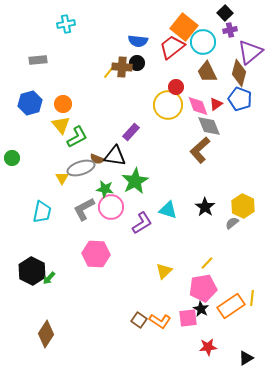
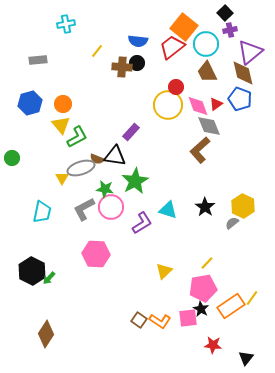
cyan circle at (203, 42): moved 3 px right, 2 px down
yellow line at (109, 72): moved 12 px left, 21 px up
brown diamond at (239, 73): moved 4 px right; rotated 28 degrees counterclockwise
yellow line at (252, 298): rotated 28 degrees clockwise
red star at (208, 347): moved 5 px right, 2 px up; rotated 12 degrees clockwise
black triangle at (246, 358): rotated 21 degrees counterclockwise
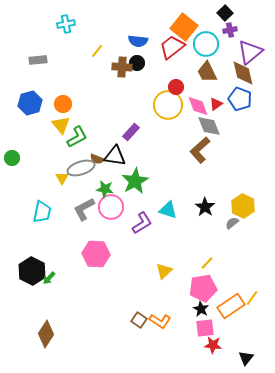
pink square at (188, 318): moved 17 px right, 10 px down
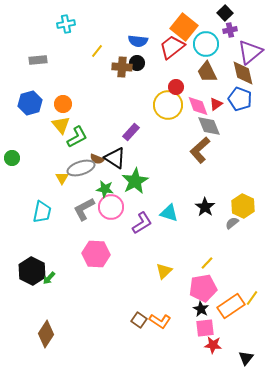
black triangle at (115, 156): moved 2 px down; rotated 25 degrees clockwise
cyan triangle at (168, 210): moved 1 px right, 3 px down
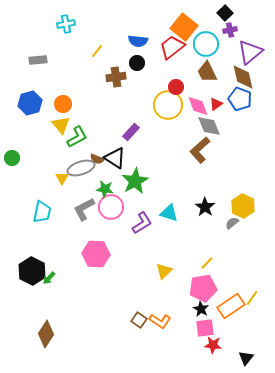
brown cross at (122, 67): moved 6 px left, 10 px down; rotated 12 degrees counterclockwise
brown diamond at (243, 73): moved 4 px down
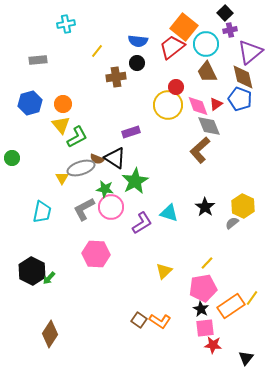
purple rectangle at (131, 132): rotated 30 degrees clockwise
brown diamond at (46, 334): moved 4 px right
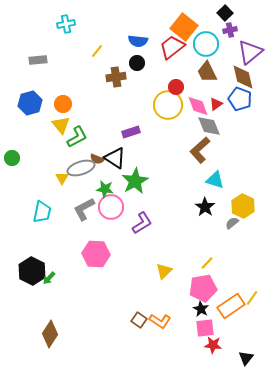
cyan triangle at (169, 213): moved 46 px right, 33 px up
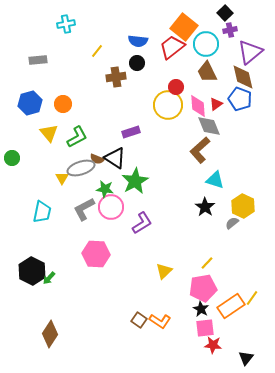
pink diamond at (198, 106): rotated 15 degrees clockwise
yellow triangle at (61, 125): moved 12 px left, 8 px down
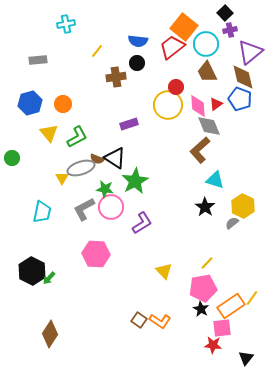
purple rectangle at (131, 132): moved 2 px left, 8 px up
yellow triangle at (164, 271): rotated 30 degrees counterclockwise
pink square at (205, 328): moved 17 px right
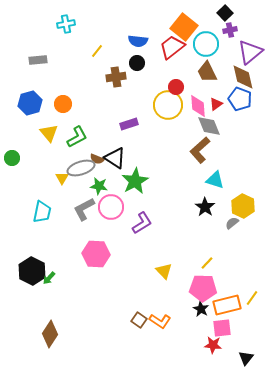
green star at (105, 189): moved 6 px left, 3 px up
pink pentagon at (203, 288): rotated 12 degrees clockwise
orange rectangle at (231, 306): moved 4 px left, 1 px up; rotated 20 degrees clockwise
